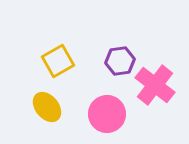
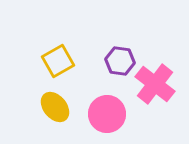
purple hexagon: rotated 16 degrees clockwise
pink cross: moved 1 px up
yellow ellipse: moved 8 px right
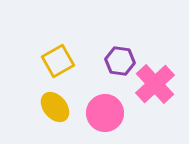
pink cross: rotated 9 degrees clockwise
pink circle: moved 2 px left, 1 px up
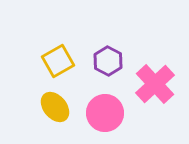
purple hexagon: moved 12 px left; rotated 20 degrees clockwise
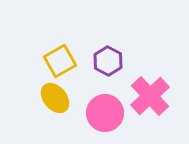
yellow square: moved 2 px right
pink cross: moved 5 px left, 12 px down
yellow ellipse: moved 9 px up
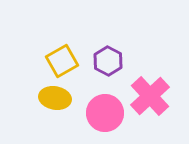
yellow square: moved 2 px right
yellow ellipse: rotated 40 degrees counterclockwise
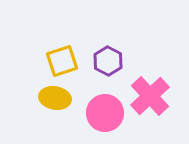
yellow square: rotated 12 degrees clockwise
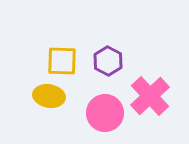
yellow square: rotated 20 degrees clockwise
yellow ellipse: moved 6 px left, 2 px up
